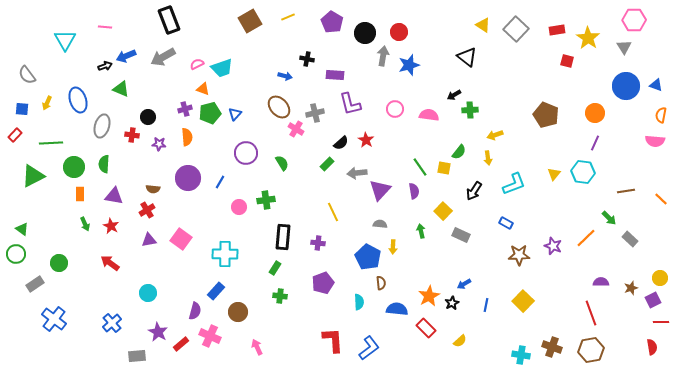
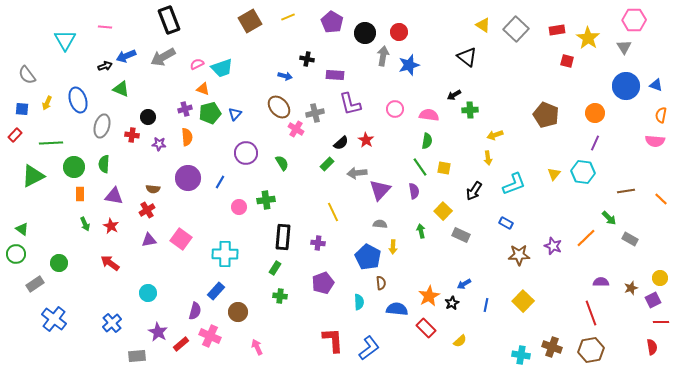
green semicircle at (459, 152): moved 32 px left, 11 px up; rotated 28 degrees counterclockwise
gray rectangle at (630, 239): rotated 14 degrees counterclockwise
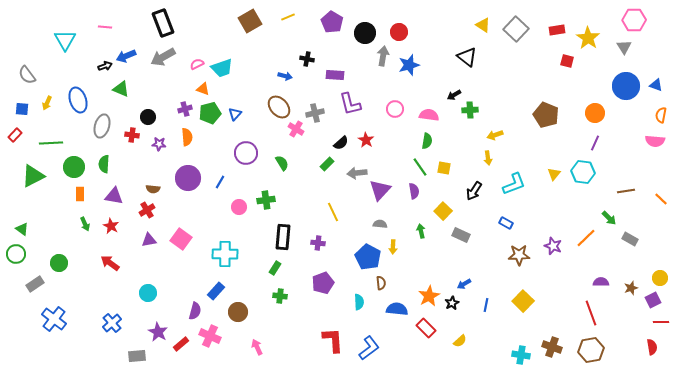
black rectangle at (169, 20): moved 6 px left, 3 px down
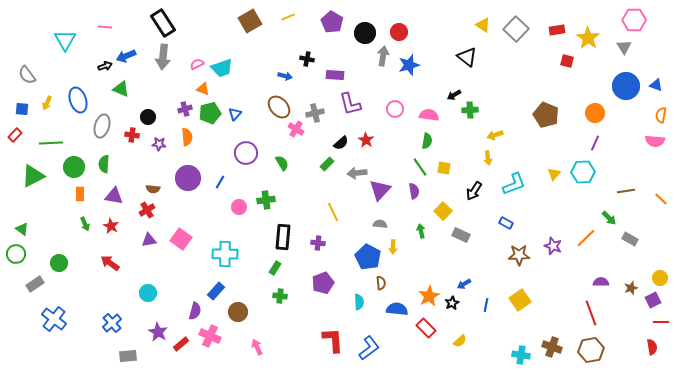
black rectangle at (163, 23): rotated 12 degrees counterclockwise
gray arrow at (163, 57): rotated 55 degrees counterclockwise
cyan hexagon at (583, 172): rotated 10 degrees counterclockwise
yellow square at (523, 301): moved 3 px left, 1 px up; rotated 10 degrees clockwise
gray rectangle at (137, 356): moved 9 px left
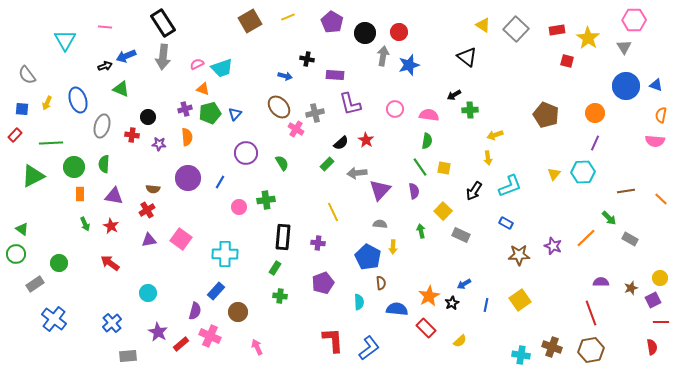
cyan L-shape at (514, 184): moved 4 px left, 2 px down
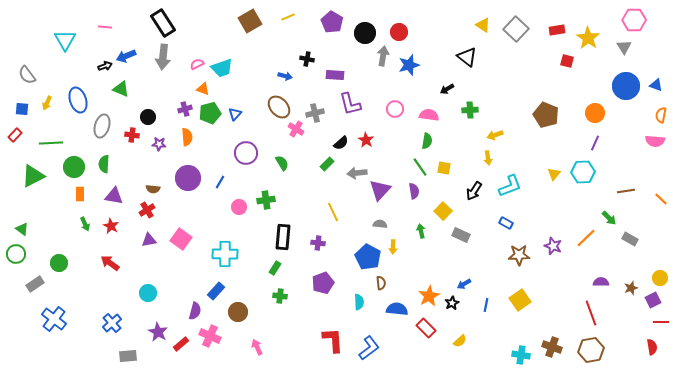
black arrow at (454, 95): moved 7 px left, 6 px up
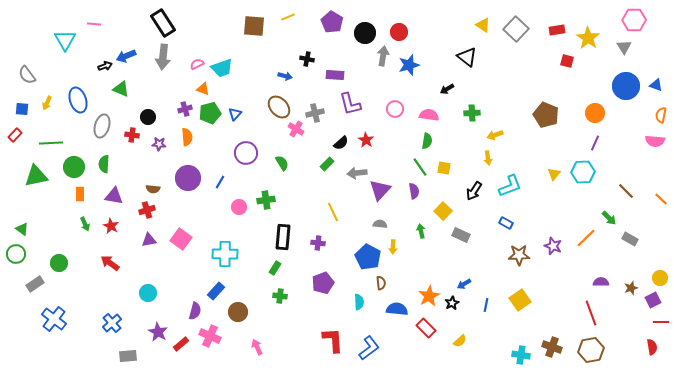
brown square at (250, 21): moved 4 px right, 5 px down; rotated 35 degrees clockwise
pink line at (105, 27): moved 11 px left, 3 px up
green cross at (470, 110): moved 2 px right, 3 px down
green triangle at (33, 176): moved 3 px right; rotated 15 degrees clockwise
brown line at (626, 191): rotated 54 degrees clockwise
red cross at (147, 210): rotated 14 degrees clockwise
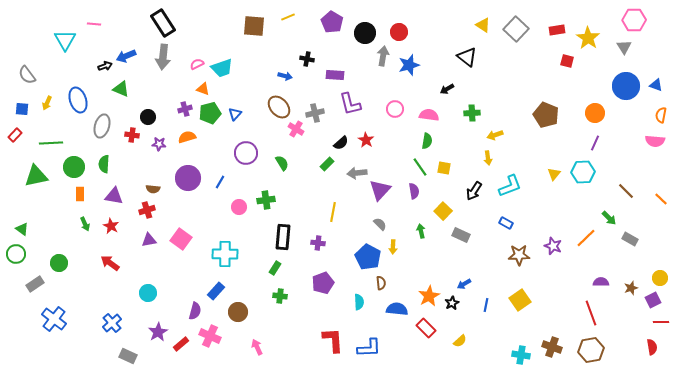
orange semicircle at (187, 137): rotated 102 degrees counterclockwise
yellow line at (333, 212): rotated 36 degrees clockwise
gray semicircle at (380, 224): rotated 40 degrees clockwise
purple star at (158, 332): rotated 12 degrees clockwise
blue L-shape at (369, 348): rotated 35 degrees clockwise
gray rectangle at (128, 356): rotated 30 degrees clockwise
